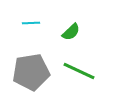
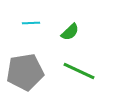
green semicircle: moved 1 px left
gray pentagon: moved 6 px left
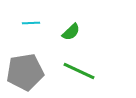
green semicircle: moved 1 px right
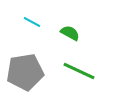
cyan line: moved 1 px right, 1 px up; rotated 30 degrees clockwise
green semicircle: moved 1 px left, 1 px down; rotated 108 degrees counterclockwise
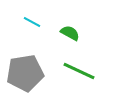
gray pentagon: moved 1 px down
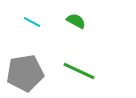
green semicircle: moved 6 px right, 12 px up
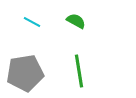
green line: rotated 56 degrees clockwise
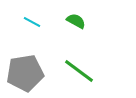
green line: rotated 44 degrees counterclockwise
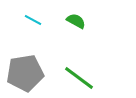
cyan line: moved 1 px right, 2 px up
green line: moved 7 px down
